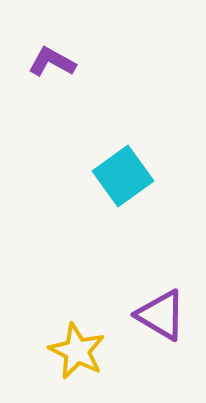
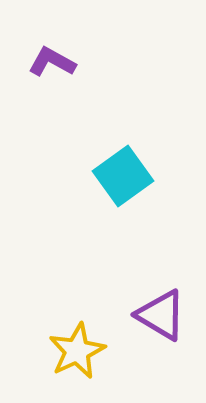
yellow star: rotated 20 degrees clockwise
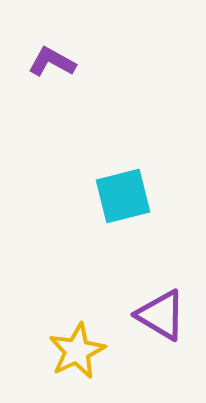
cyan square: moved 20 px down; rotated 22 degrees clockwise
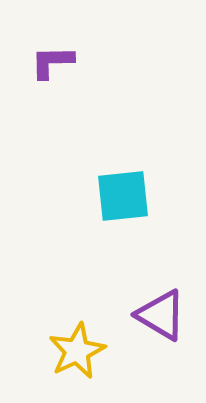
purple L-shape: rotated 30 degrees counterclockwise
cyan square: rotated 8 degrees clockwise
